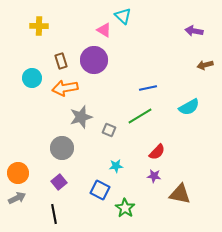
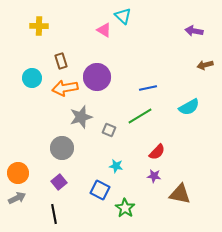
purple circle: moved 3 px right, 17 px down
cyan star: rotated 16 degrees clockwise
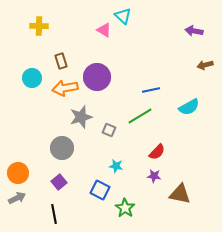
blue line: moved 3 px right, 2 px down
